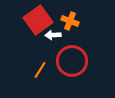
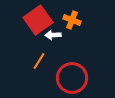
orange cross: moved 2 px right, 1 px up
red circle: moved 17 px down
orange line: moved 1 px left, 9 px up
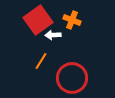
orange line: moved 2 px right
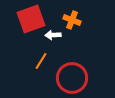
red square: moved 7 px left, 1 px up; rotated 16 degrees clockwise
